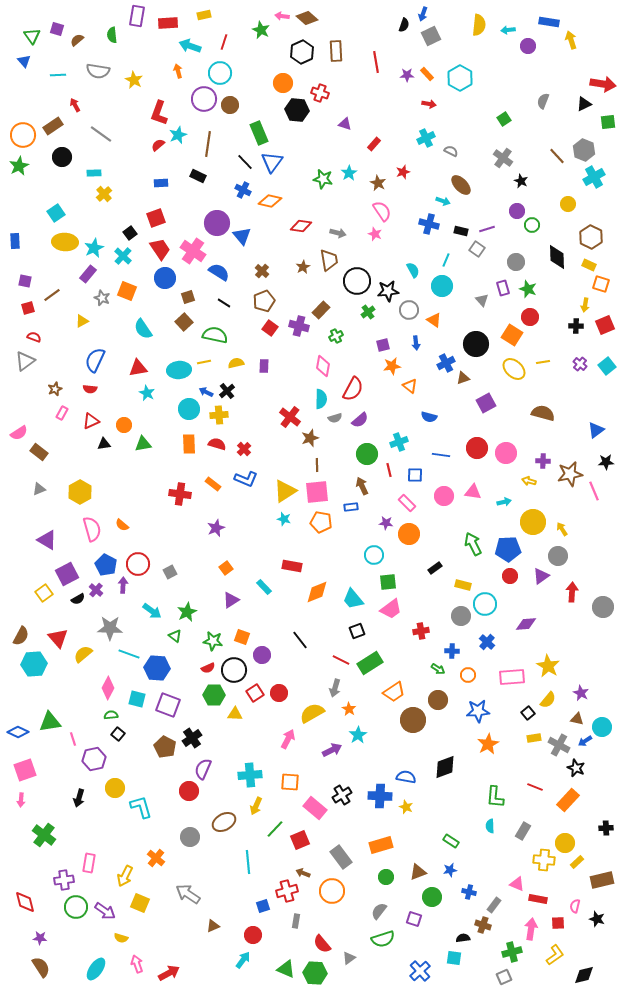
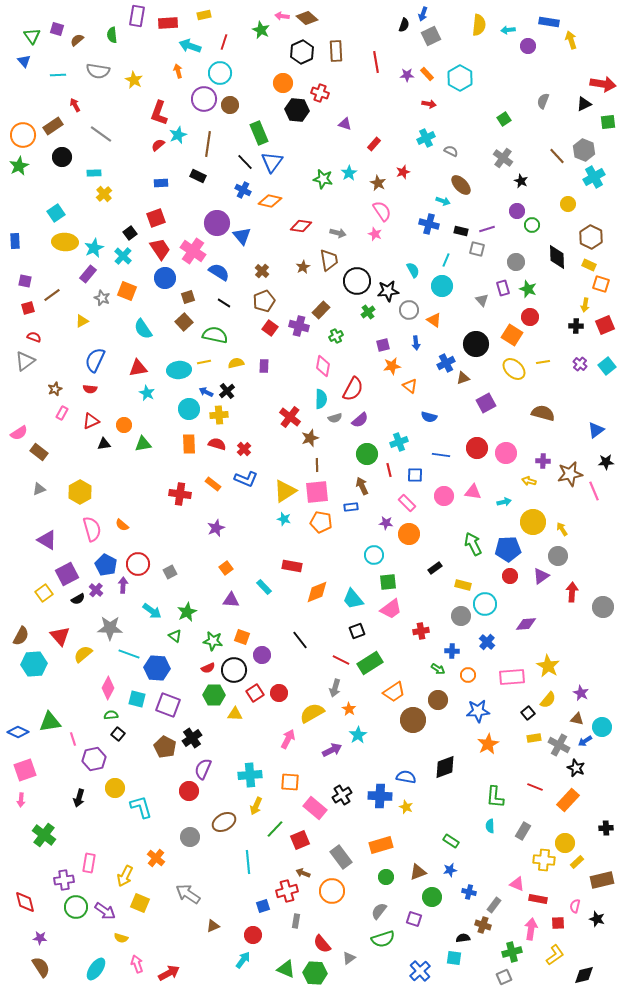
gray square at (477, 249): rotated 21 degrees counterclockwise
purple triangle at (231, 600): rotated 36 degrees clockwise
red triangle at (58, 638): moved 2 px right, 2 px up
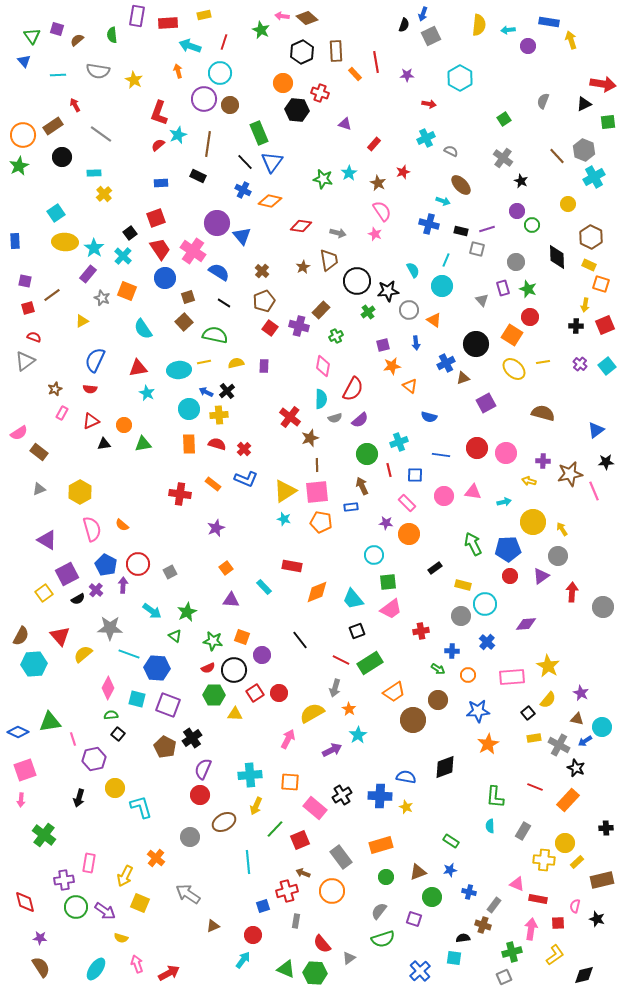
orange rectangle at (427, 74): moved 72 px left
cyan star at (94, 248): rotated 12 degrees counterclockwise
red circle at (189, 791): moved 11 px right, 4 px down
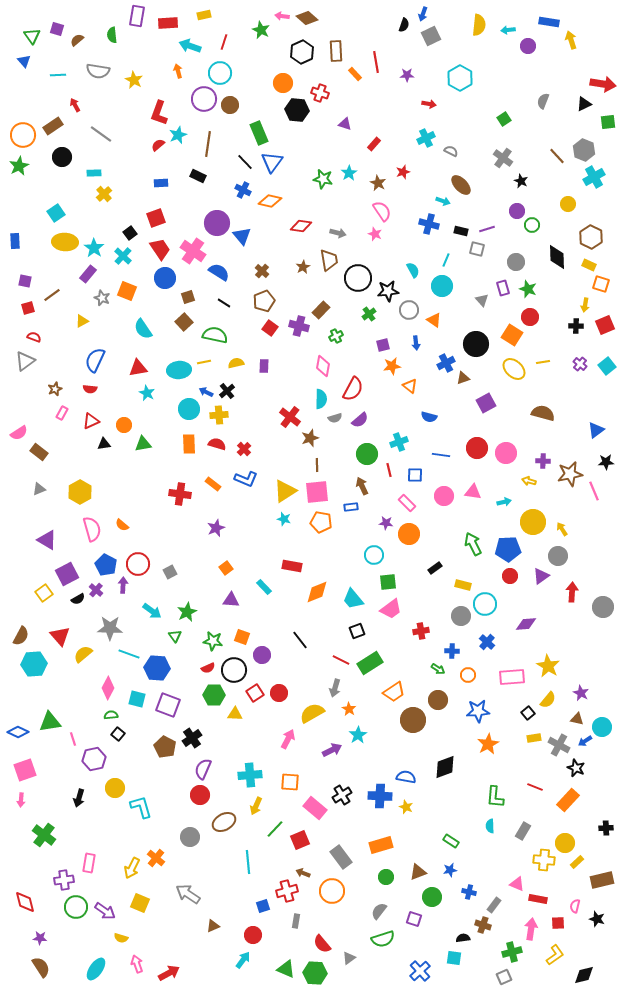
black circle at (357, 281): moved 1 px right, 3 px up
green cross at (368, 312): moved 1 px right, 2 px down
green triangle at (175, 636): rotated 16 degrees clockwise
yellow arrow at (125, 876): moved 7 px right, 8 px up
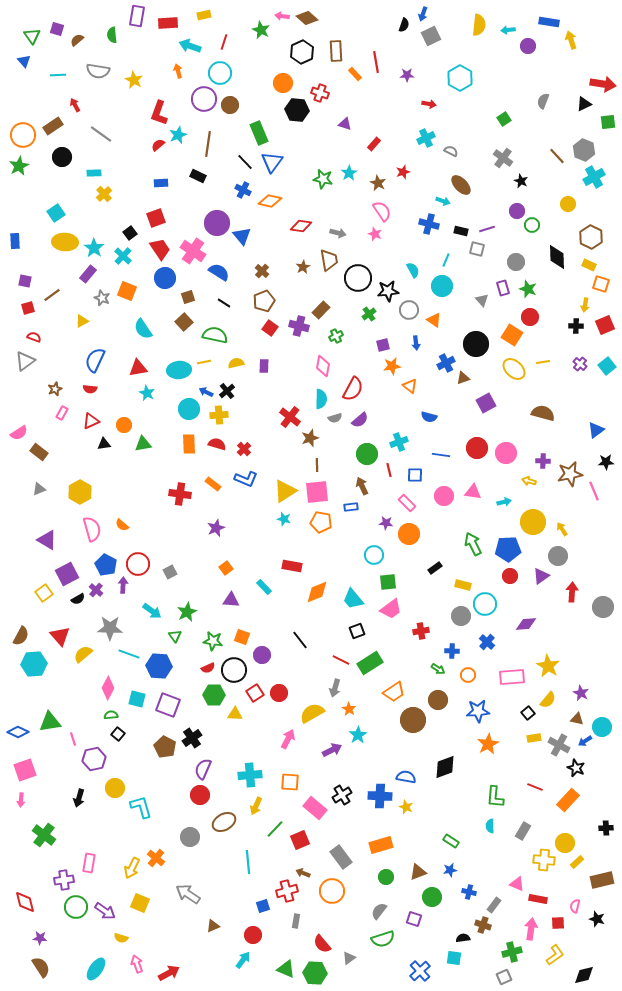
blue hexagon at (157, 668): moved 2 px right, 2 px up
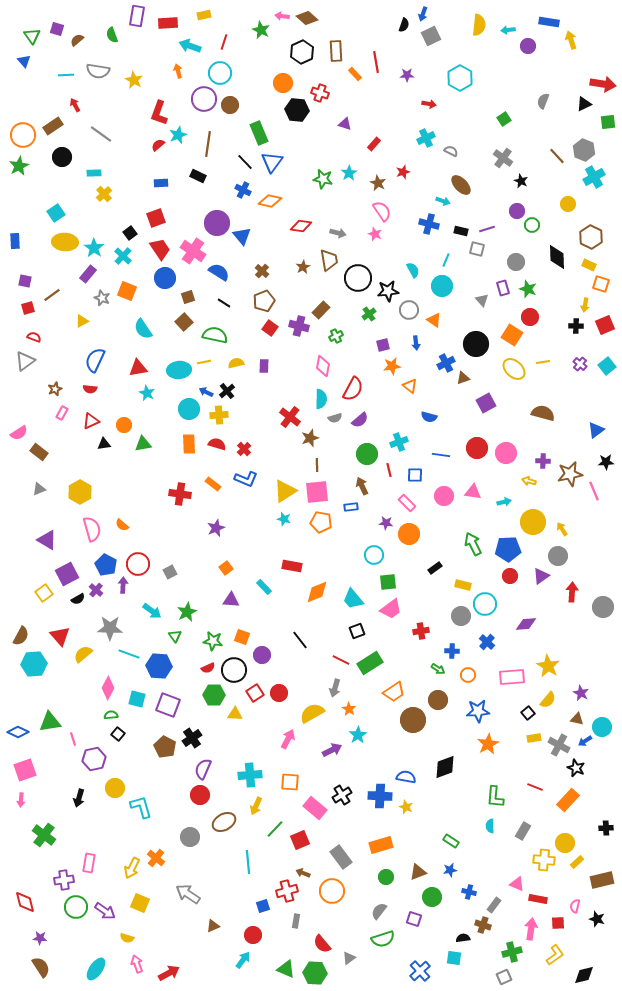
green semicircle at (112, 35): rotated 14 degrees counterclockwise
cyan line at (58, 75): moved 8 px right
yellow semicircle at (121, 938): moved 6 px right
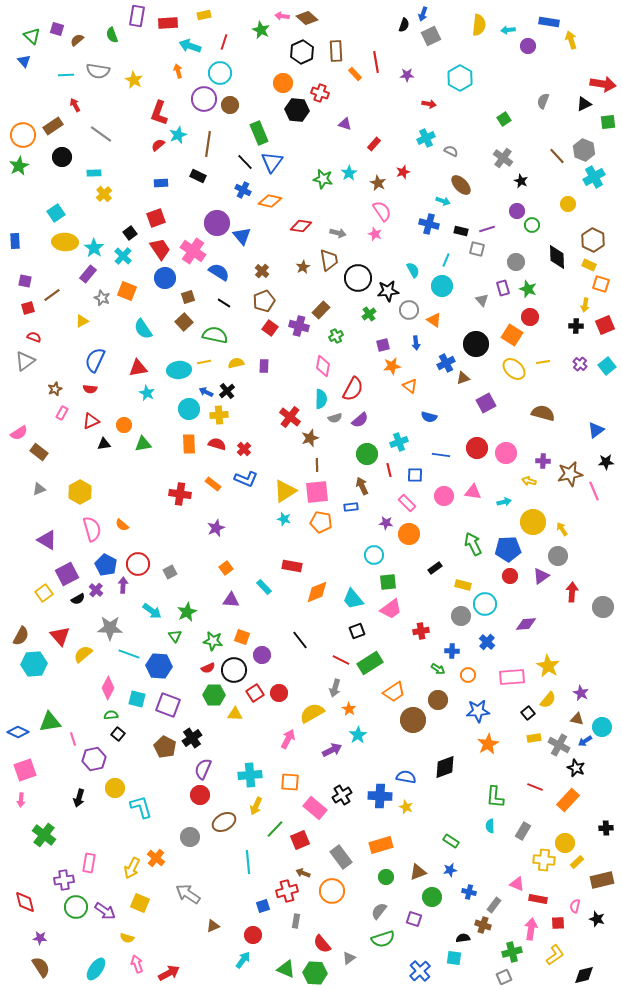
green triangle at (32, 36): rotated 12 degrees counterclockwise
brown hexagon at (591, 237): moved 2 px right, 3 px down
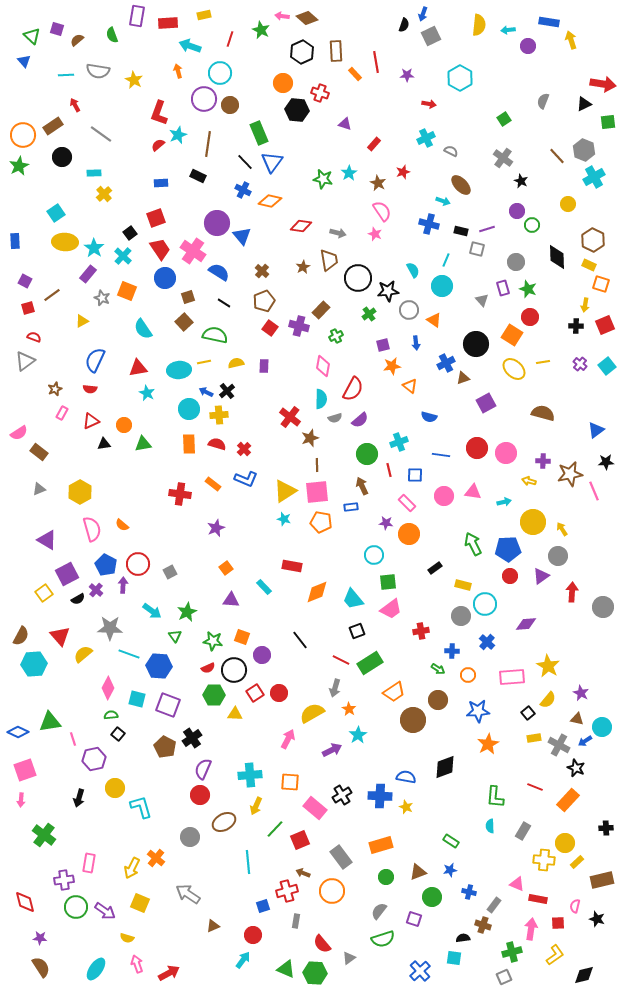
red line at (224, 42): moved 6 px right, 3 px up
purple square at (25, 281): rotated 16 degrees clockwise
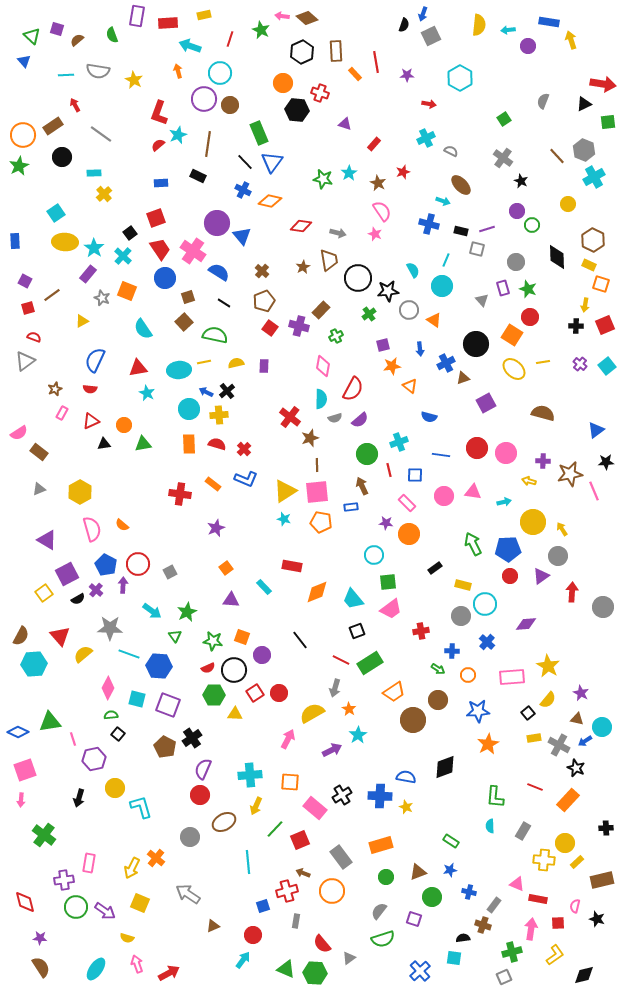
blue arrow at (416, 343): moved 4 px right, 6 px down
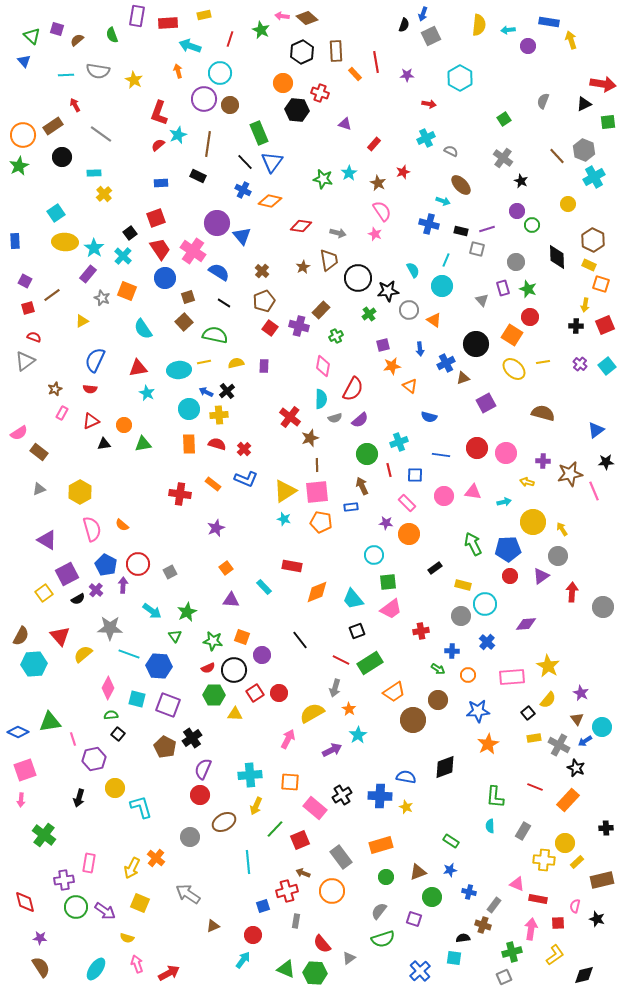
yellow arrow at (529, 481): moved 2 px left, 1 px down
brown triangle at (577, 719): rotated 40 degrees clockwise
